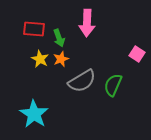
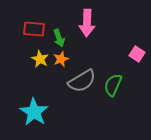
cyan star: moved 2 px up
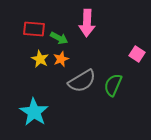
green arrow: rotated 42 degrees counterclockwise
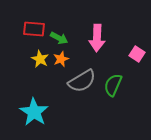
pink arrow: moved 10 px right, 15 px down
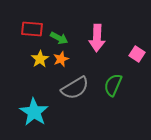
red rectangle: moved 2 px left
yellow star: rotated 12 degrees clockwise
gray semicircle: moved 7 px left, 7 px down
